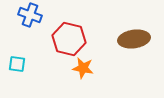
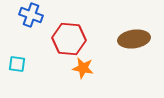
blue cross: moved 1 px right
red hexagon: rotated 8 degrees counterclockwise
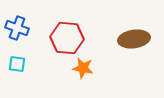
blue cross: moved 14 px left, 13 px down
red hexagon: moved 2 px left, 1 px up
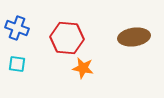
brown ellipse: moved 2 px up
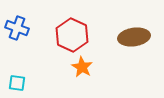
red hexagon: moved 5 px right, 3 px up; rotated 20 degrees clockwise
cyan square: moved 19 px down
orange star: moved 1 px left, 1 px up; rotated 20 degrees clockwise
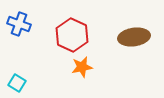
blue cross: moved 2 px right, 4 px up
orange star: rotated 30 degrees clockwise
cyan square: rotated 24 degrees clockwise
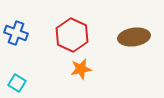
blue cross: moved 3 px left, 9 px down
orange star: moved 1 px left, 2 px down
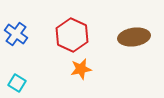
blue cross: moved 1 px down; rotated 15 degrees clockwise
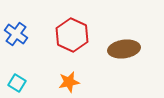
brown ellipse: moved 10 px left, 12 px down
orange star: moved 12 px left, 13 px down
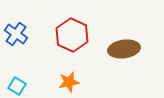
cyan square: moved 3 px down
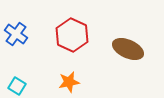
brown ellipse: moved 4 px right; rotated 32 degrees clockwise
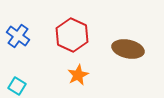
blue cross: moved 2 px right, 2 px down
brown ellipse: rotated 12 degrees counterclockwise
orange star: moved 9 px right, 7 px up; rotated 15 degrees counterclockwise
